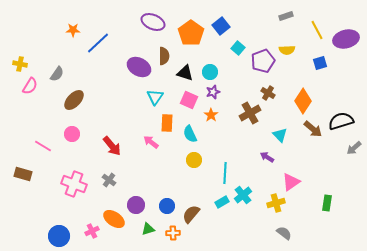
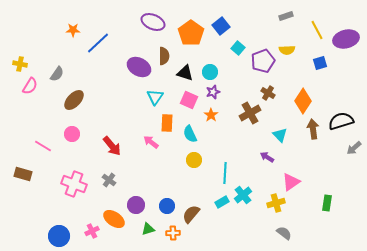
brown arrow at (313, 129): rotated 138 degrees counterclockwise
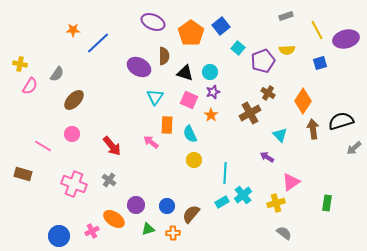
orange rectangle at (167, 123): moved 2 px down
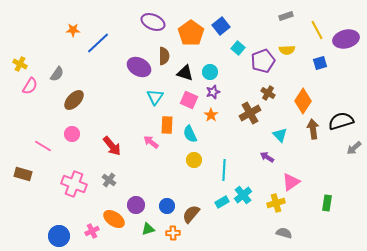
yellow cross at (20, 64): rotated 16 degrees clockwise
cyan line at (225, 173): moved 1 px left, 3 px up
gray semicircle at (284, 233): rotated 21 degrees counterclockwise
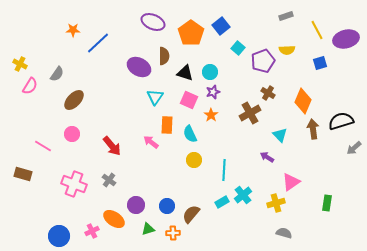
orange diamond at (303, 101): rotated 10 degrees counterclockwise
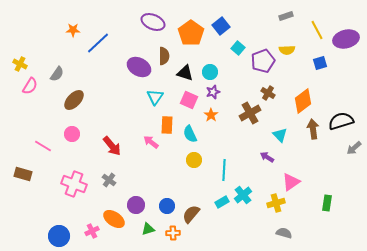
orange diamond at (303, 101): rotated 30 degrees clockwise
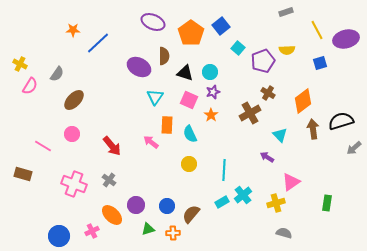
gray rectangle at (286, 16): moved 4 px up
yellow circle at (194, 160): moved 5 px left, 4 px down
orange ellipse at (114, 219): moved 2 px left, 4 px up; rotated 10 degrees clockwise
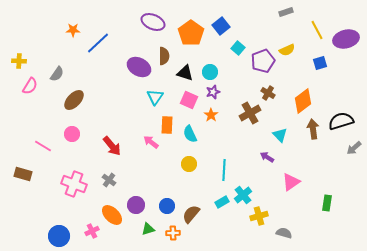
yellow semicircle at (287, 50): rotated 21 degrees counterclockwise
yellow cross at (20, 64): moved 1 px left, 3 px up; rotated 24 degrees counterclockwise
yellow cross at (276, 203): moved 17 px left, 13 px down
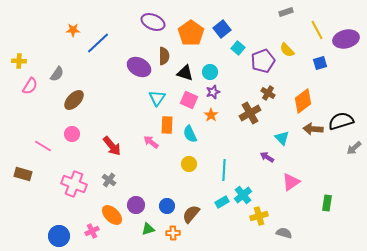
blue square at (221, 26): moved 1 px right, 3 px down
yellow semicircle at (287, 50): rotated 70 degrees clockwise
cyan triangle at (155, 97): moved 2 px right, 1 px down
brown arrow at (313, 129): rotated 78 degrees counterclockwise
cyan triangle at (280, 135): moved 2 px right, 3 px down
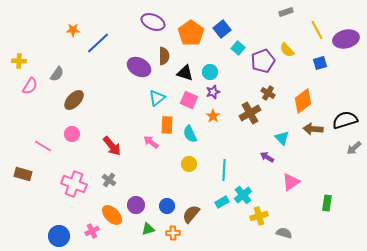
cyan triangle at (157, 98): rotated 18 degrees clockwise
orange star at (211, 115): moved 2 px right, 1 px down
black semicircle at (341, 121): moved 4 px right, 1 px up
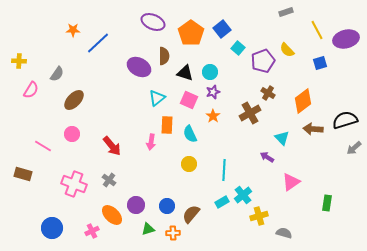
pink semicircle at (30, 86): moved 1 px right, 4 px down
pink arrow at (151, 142): rotated 119 degrees counterclockwise
blue circle at (59, 236): moved 7 px left, 8 px up
